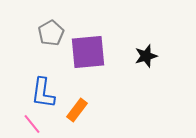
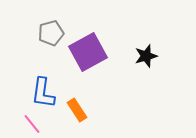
gray pentagon: rotated 15 degrees clockwise
purple square: rotated 24 degrees counterclockwise
orange rectangle: rotated 70 degrees counterclockwise
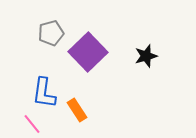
purple square: rotated 15 degrees counterclockwise
blue L-shape: moved 1 px right
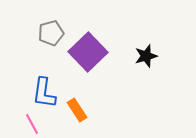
pink line: rotated 10 degrees clockwise
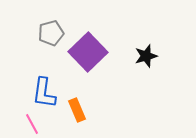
orange rectangle: rotated 10 degrees clockwise
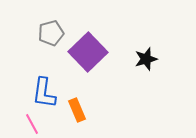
black star: moved 3 px down
